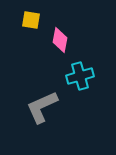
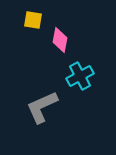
yellow square: moved 2 px right
cyan cross: rotated 12 degrees counterclockwise
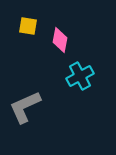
yellow square: moved 5 px left, 6 px down
gray L-shape: moved 17 px left
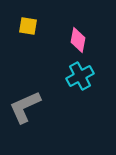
pink diamond: moved 18 px right
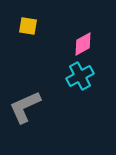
pink diamond: moved 5 px right, 4 px down; rotated 50 degrees clockwise
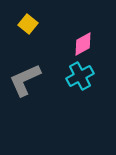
yellow square: moved 2 px up; rotated 30 degrees clockwise
gray L-shape: moved 27 px up
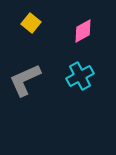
yellow square: moved 3 px right, 1 px up
pink diamond: moved 13 px up
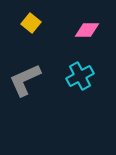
pink diamond: moved 4 px right, 1 px up; rotated 30 degrees clockwise
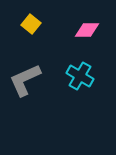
yellow square: moved 1 px down
cyan cross: rotated 32 degrees counterclockwise
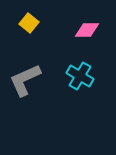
yellow square: moved 2 px left, 1 px up
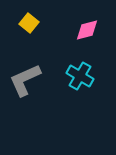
pink diamond: rotated 15 degrees counterclockwise
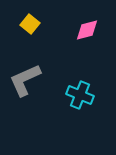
yellow square: moved 1 px right, 1 px down
cyan cross: moved 19 px down; rotated 8 degrees counterclockwise
